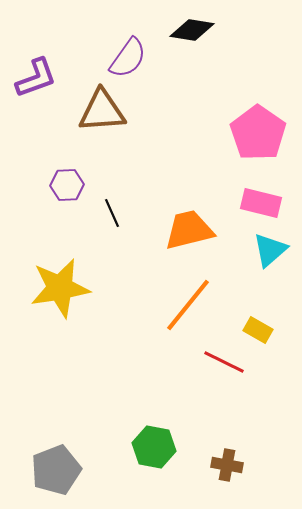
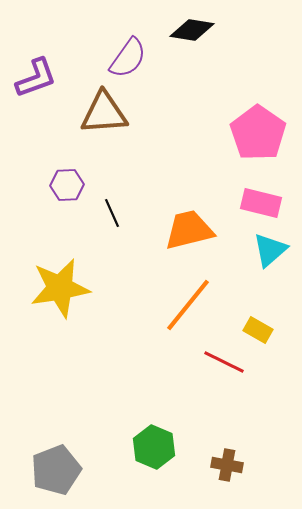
brown triangle: moved 2 px right, 2 px down
green hexagon: rotated 12 degrees clockwise
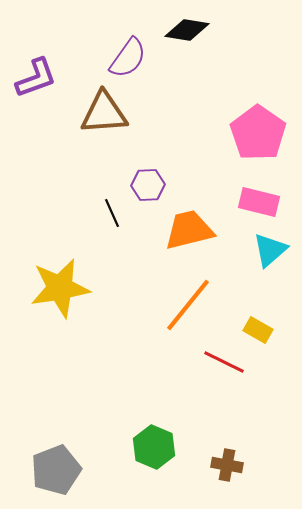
black diamond: moved 5 px left
purple hexagon: moved 81 px right
pink rectangle: moved 2 px left, 1 px up
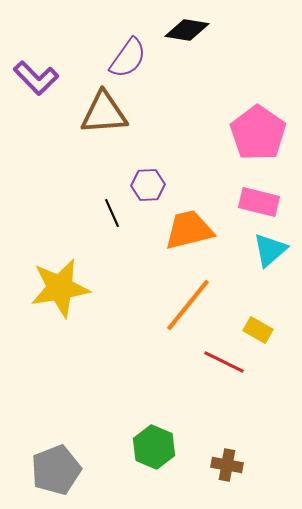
purple L-shape: rotated 66 degrees clockwise
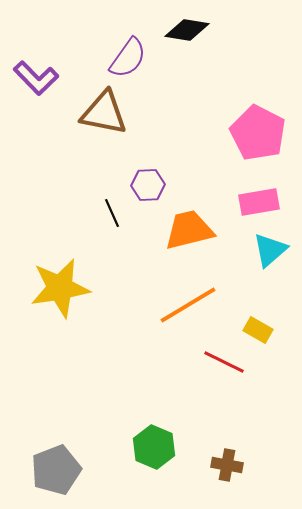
brown triangle: rotated 15 degrees clockwise
pink pentagon: rotated 8 degrees counterclockwise
pink rectangle: rotated 24 degrees counterclockwise
orange line: rotated 20 degrees clockwise
